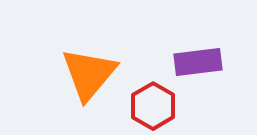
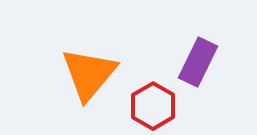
purple rectangle: rotated 57 degrees counterclockwise
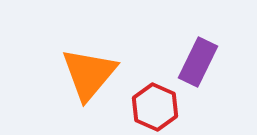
red hexagon: moved 2 px right, 1 px down; rotated 6 degrees counterclockwise
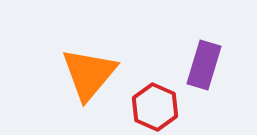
purple rectangle: moved 6 px right, 3 px down; rotated 9 degrees counterclockwise
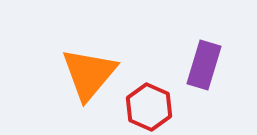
red hexagon: moved 6 px left
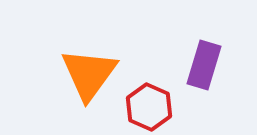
orange triangle: rotated 4 degrees counterclockwise
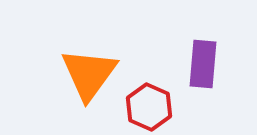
purple rectangle: moved 1 px left, 1 px up; rotated 12 degrees counterclockwise
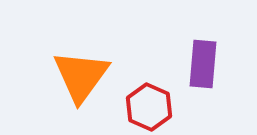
orange triangle: moved 8 px left, 2 px down
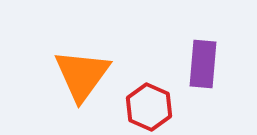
orange triangle: moved 1 px right, 1 px up
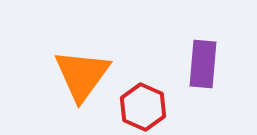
red hexagon: moved 6 px left
